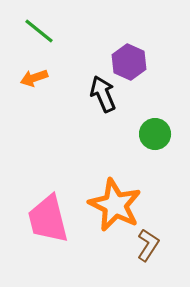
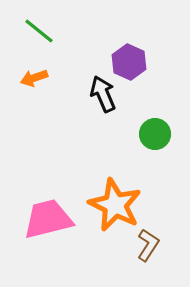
pink trapezoid: rotated 90 degrees clockwise
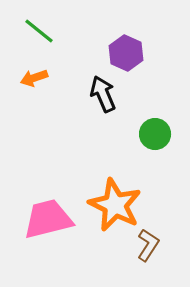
purple hexagon: moved 3 px left, 9 px up
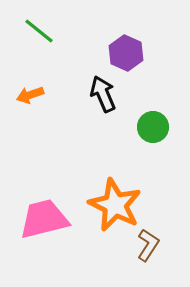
orange arrow: moved 4 px left, 17 px down
green circle: moved 2 px left, 7 px up
pink trapezoid: moved 4 px left
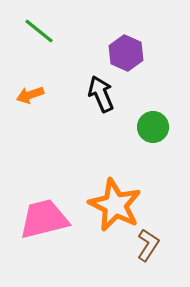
black arrow: moved 2 px left
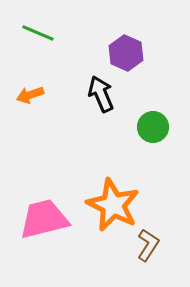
green line: moved 1 px left, 2 px down; rotated 16 degrees counterclockwise
orange star: moved 2 px left
